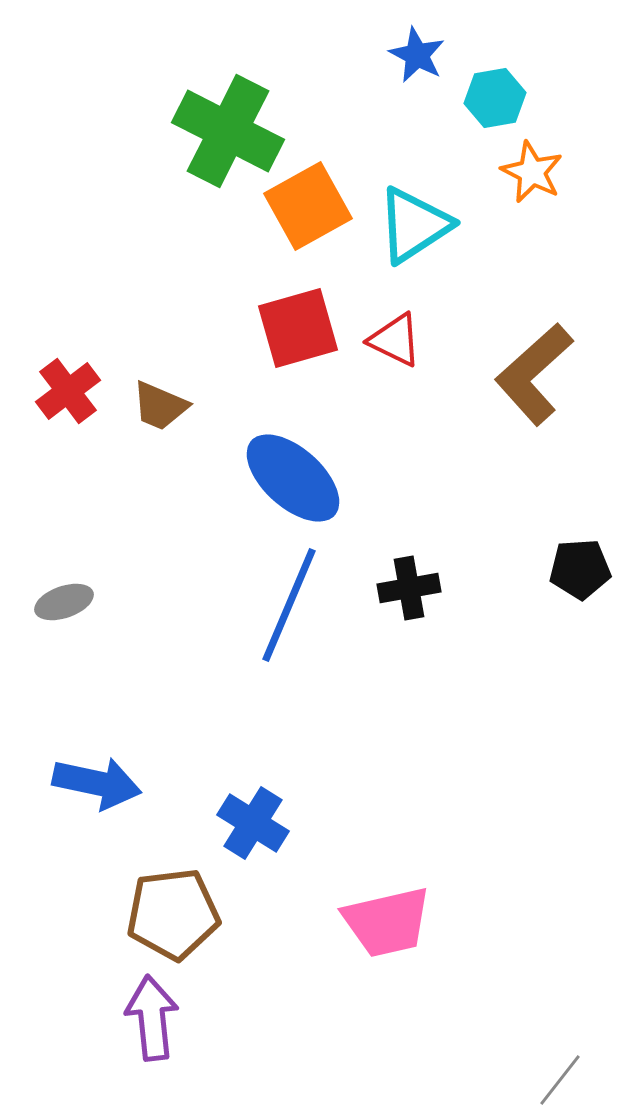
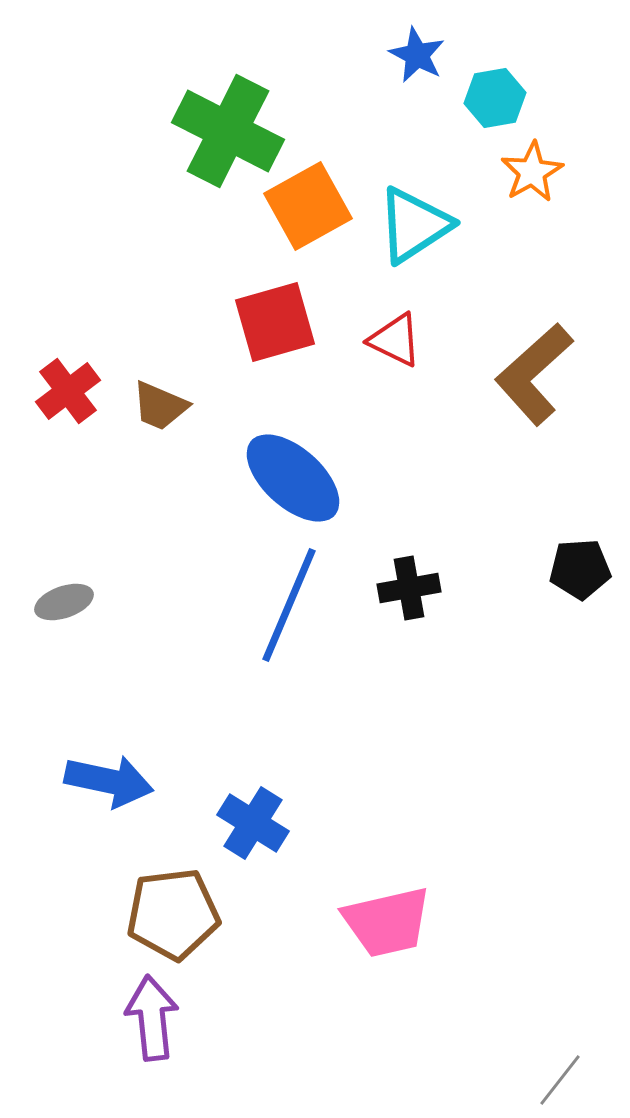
orange star: rotated 16 degrees clockwise
red square: moved 23 px left, 6 px up
blue arrow: moved 12 px right, 2 px up
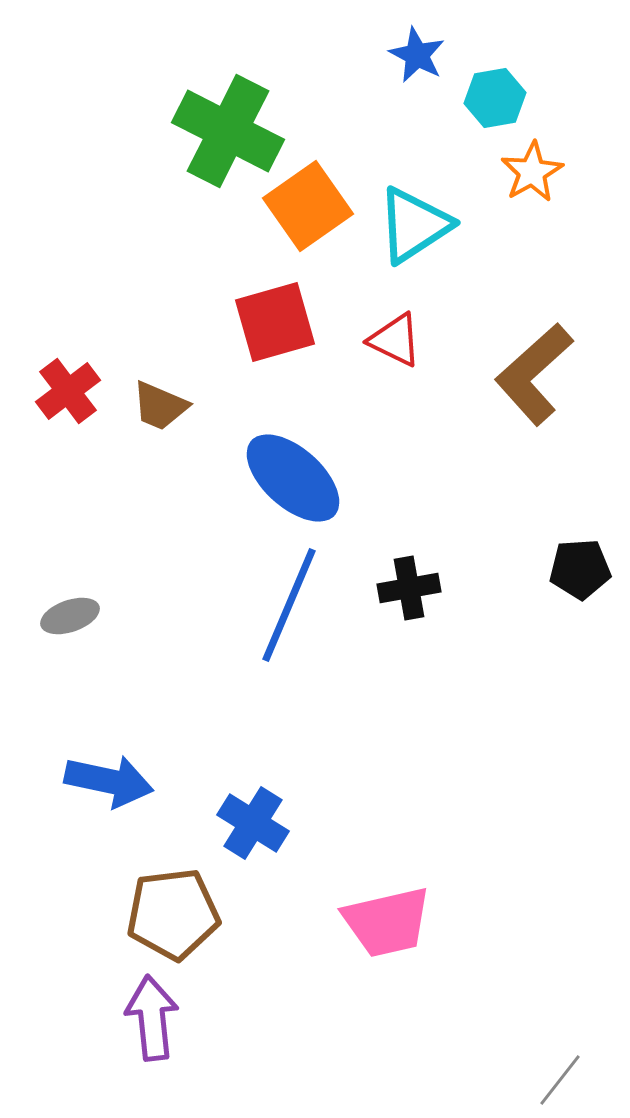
orange square: rotated 6 degrees counterclockwise
gray ellipse: moved 6 px right, 14 px down
